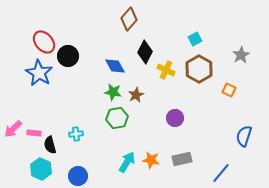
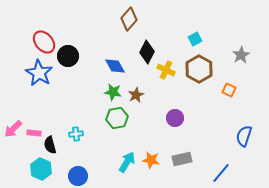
black diamond: moved 2 px right
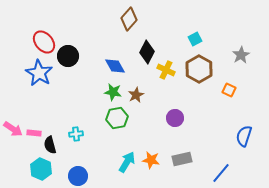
pink arrow: rotated 102 degrees counterclockwise
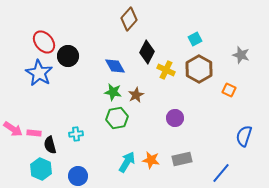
gray star: rotated 24 degrees counterclockwise
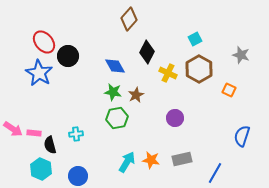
yellow cross: moved 2 px right, 3 px down
blue semicircle: moved 2 px left
blue line: moved 6 px left; rotated 10 degrees counterclockwise
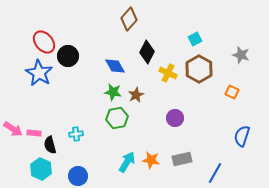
orange square: moved 3 px right, 2 px down
